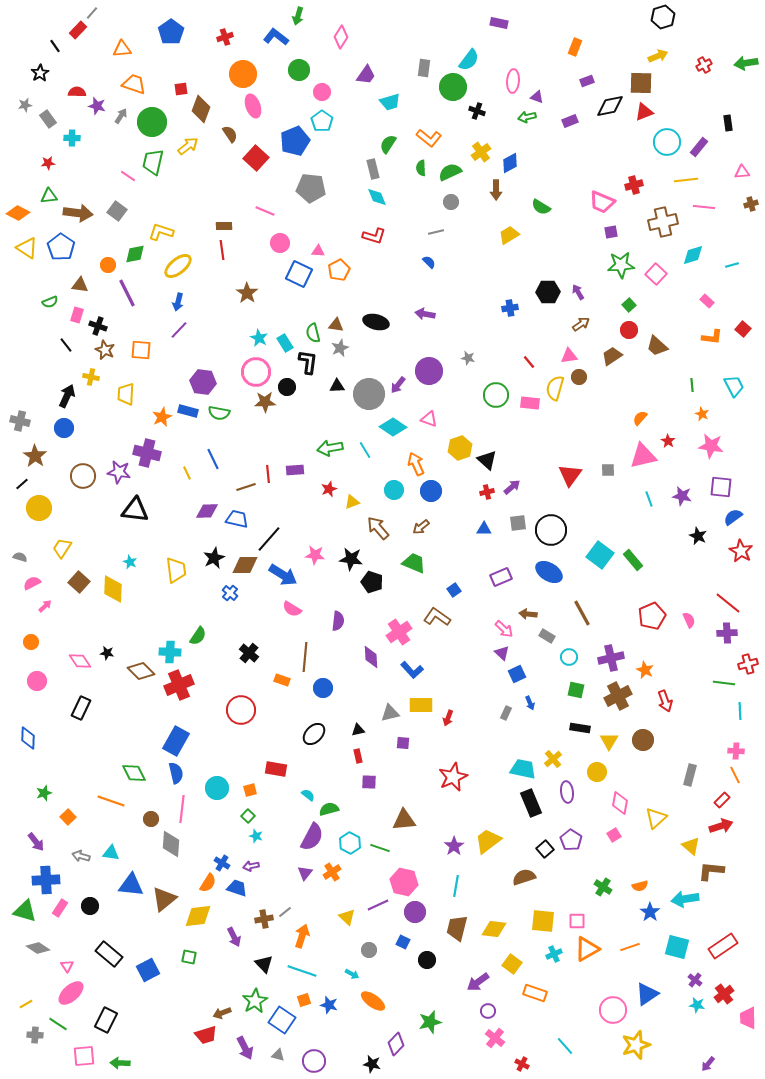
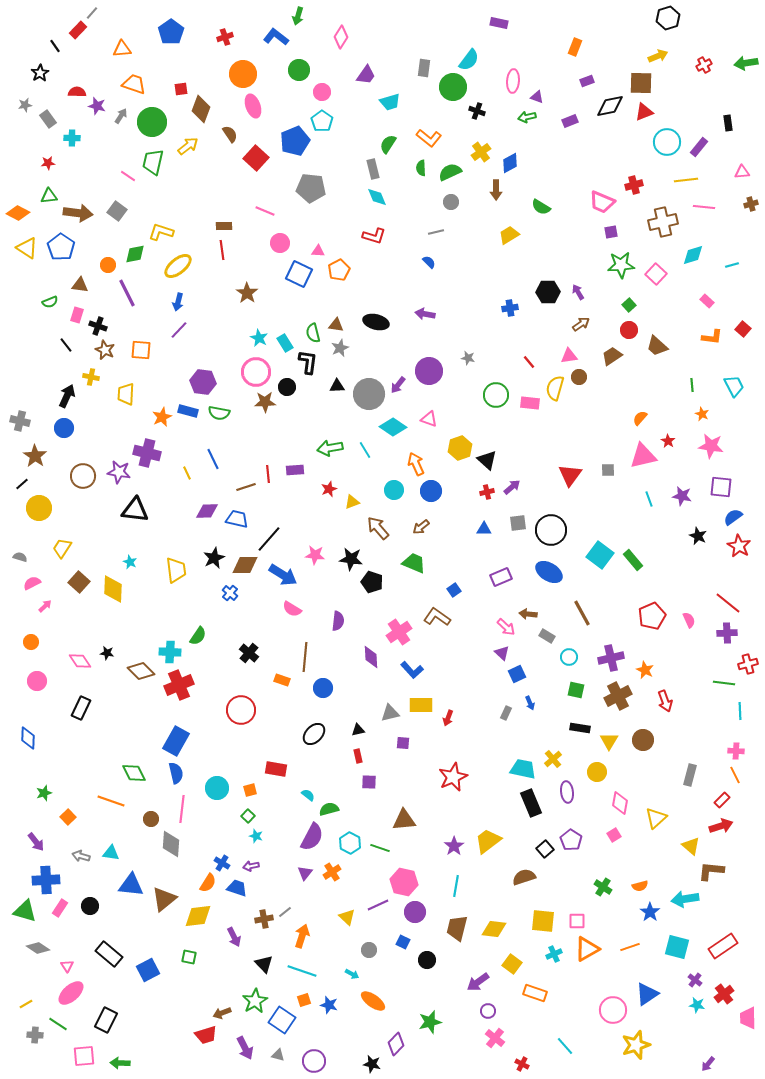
black hexagon at (663, 17): moved 5 px right, 1 px down
red star at (741, 551): moved 2 px left, 5 px up
pink arrow at (504, 629): moved 2 px right, 2 px up
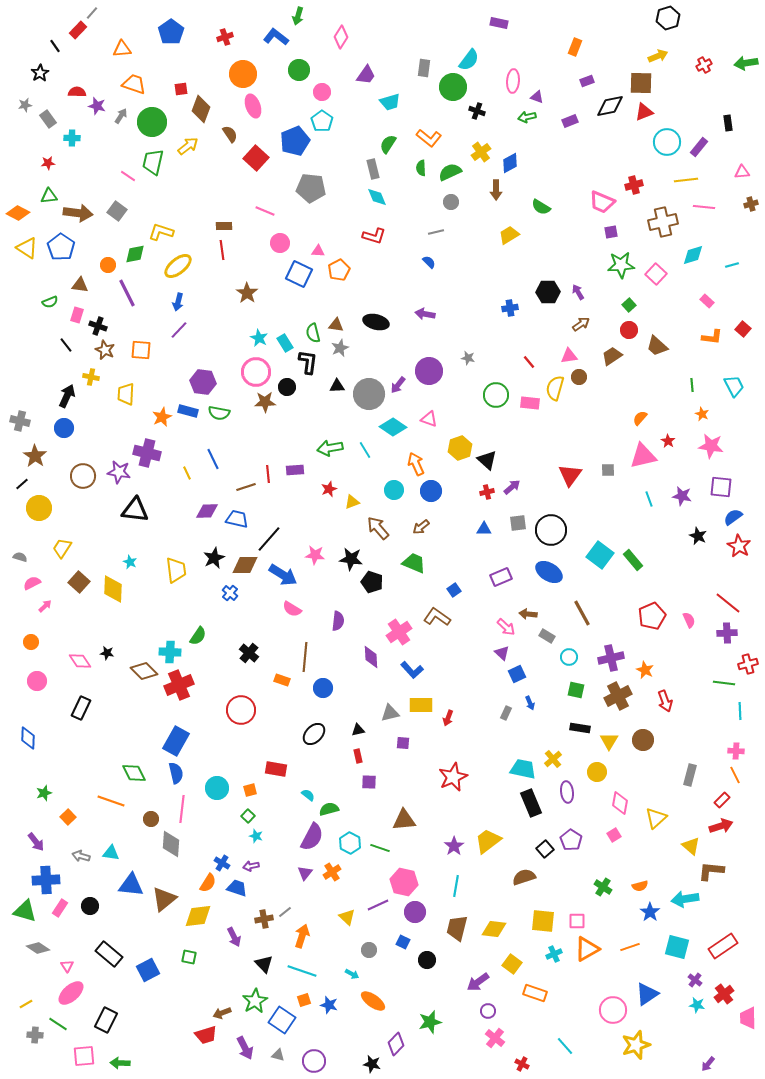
brown diamond at (141, 671): moved 3 px right
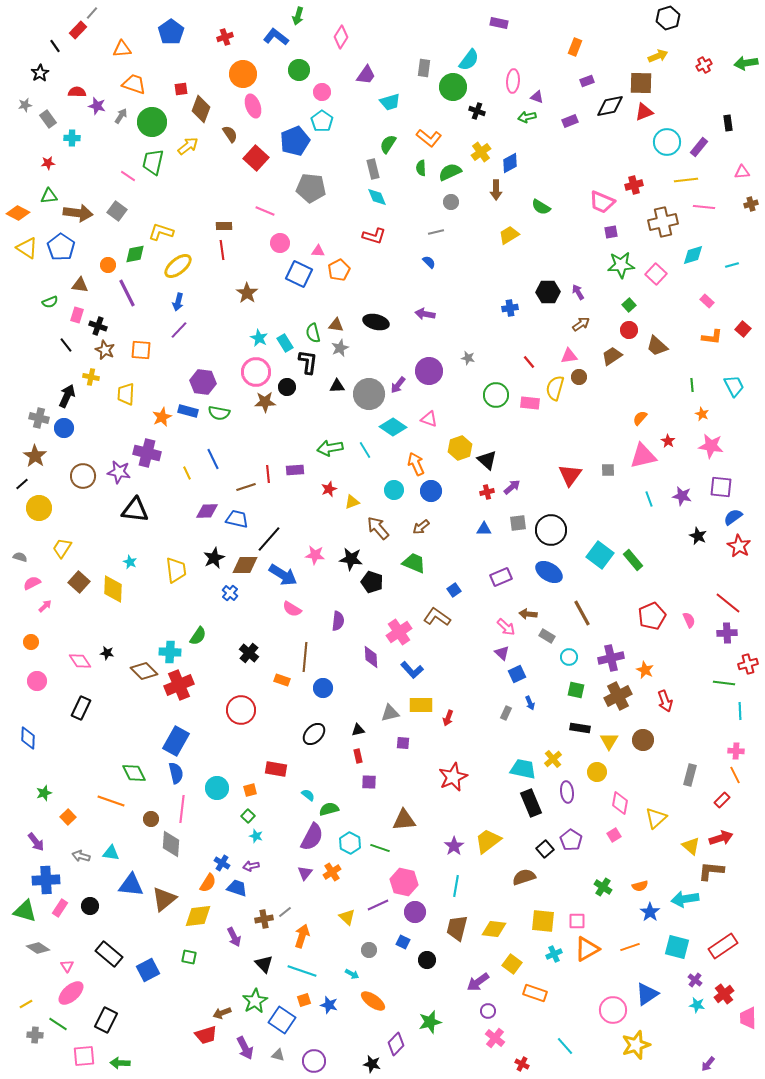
gray cross at (20, 421): moved 19 px right, 3 px up
red arrow at (721, 826): moved 12 px down
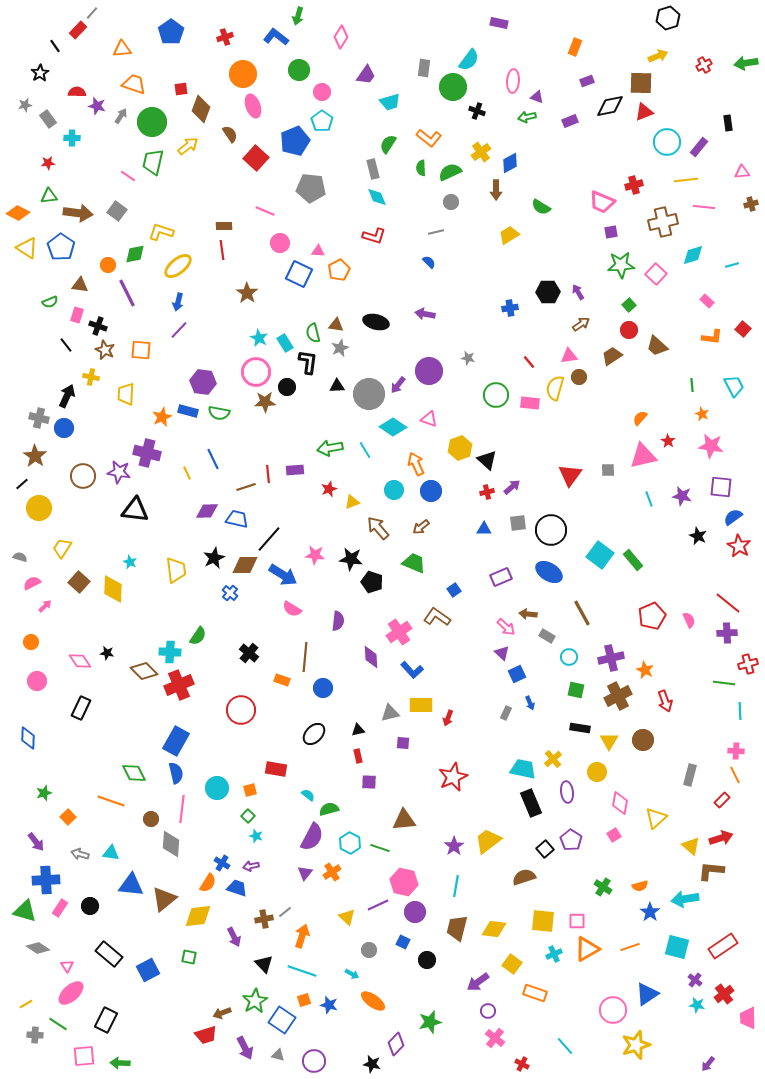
gray arrow at (81, 856): moved 1 px left, 2 px up
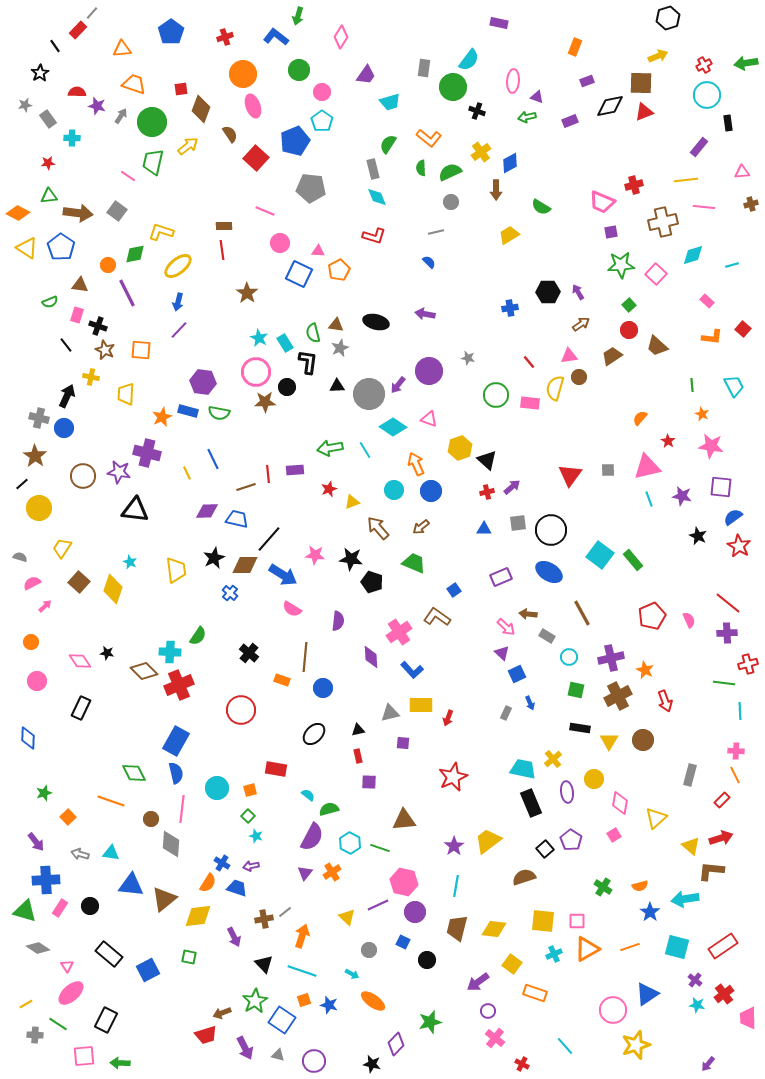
cyan circle at (667, 142): moved 40 px right, 47 px up
pink triangle at (643, 456): moved 4 px right, 11 px down
yellow diamond at (113, 589): rotated 16 degrees clockwise
yellow circle at (597, 772): moved 3 px left, 7 px down
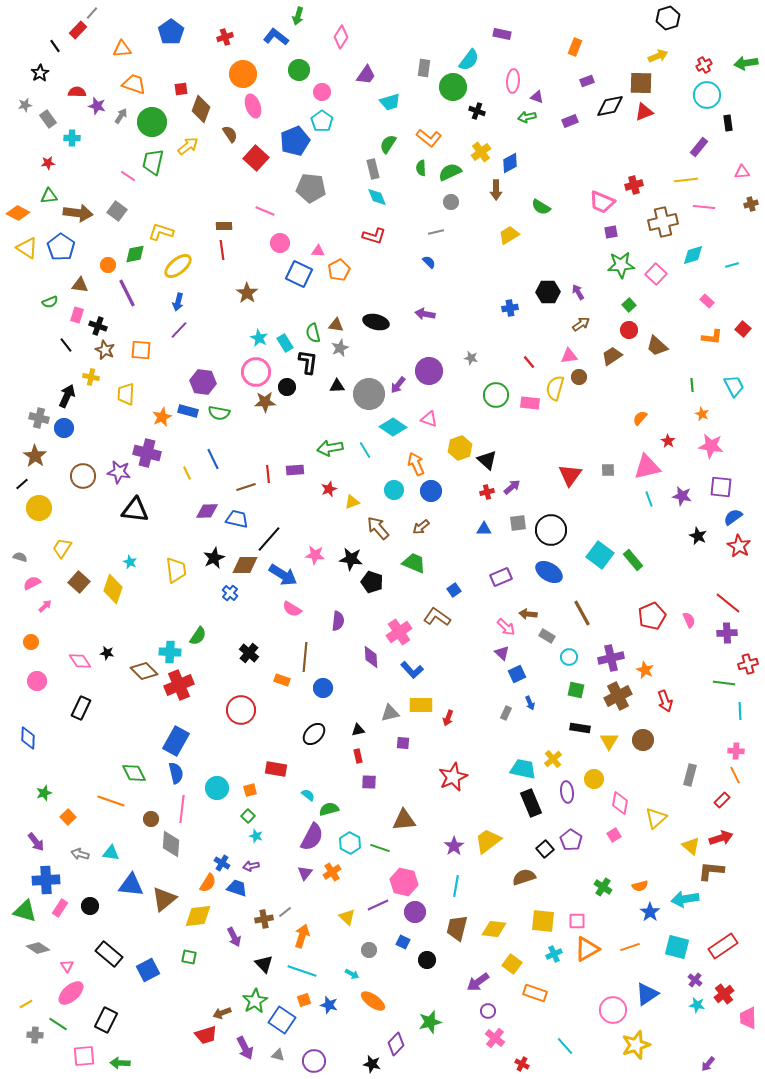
purple rectangle at (499, 23): moved 3 px right, 11 px down
gray star at (468, 358): moved 3 px right
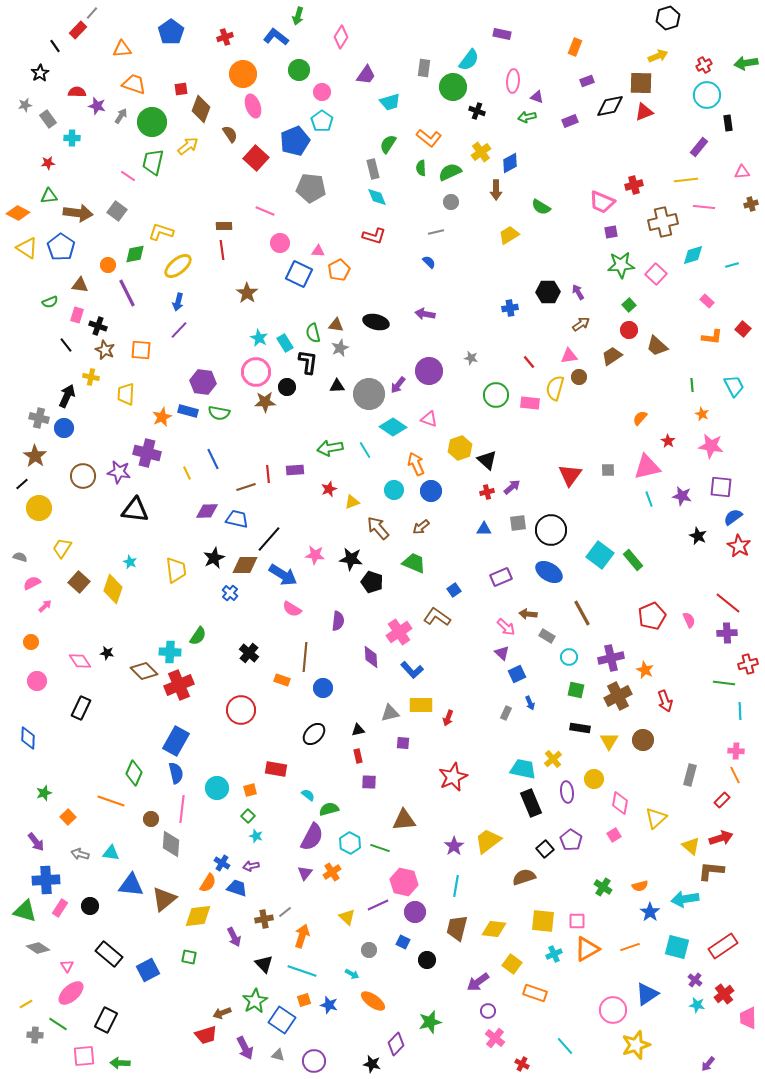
green diamond at (134, 773): rotated 50 degrees clockwise
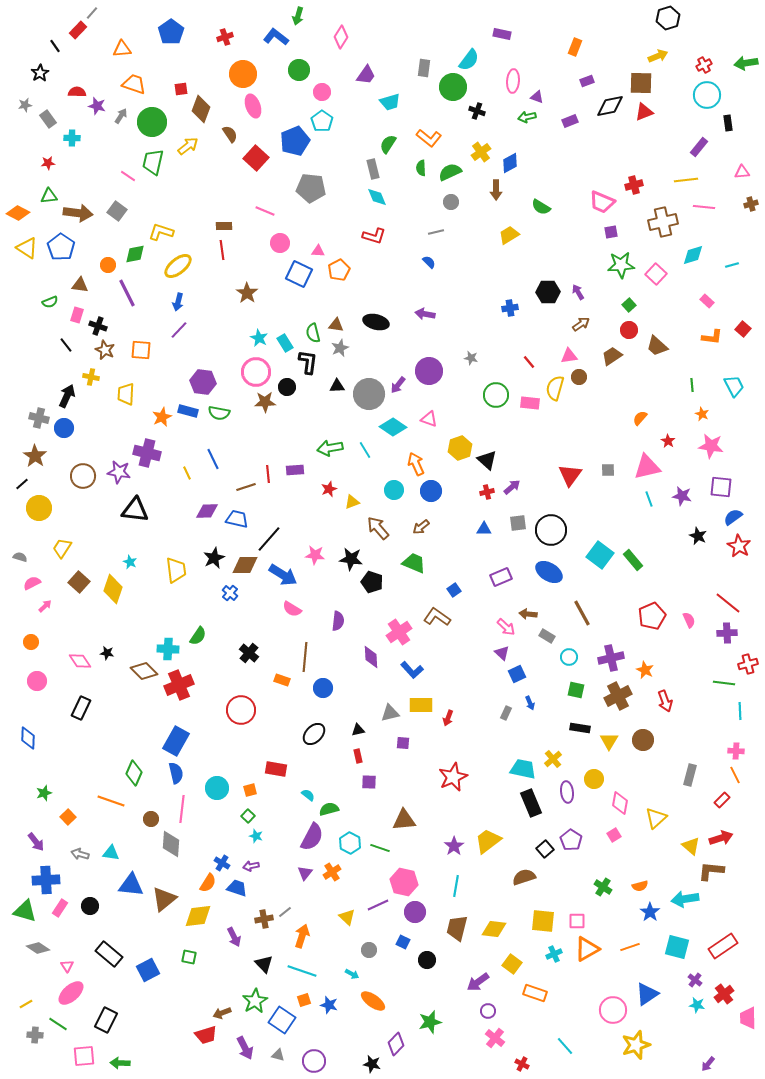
cyan cross at (170, 652): moved 2 px left, 3 px up
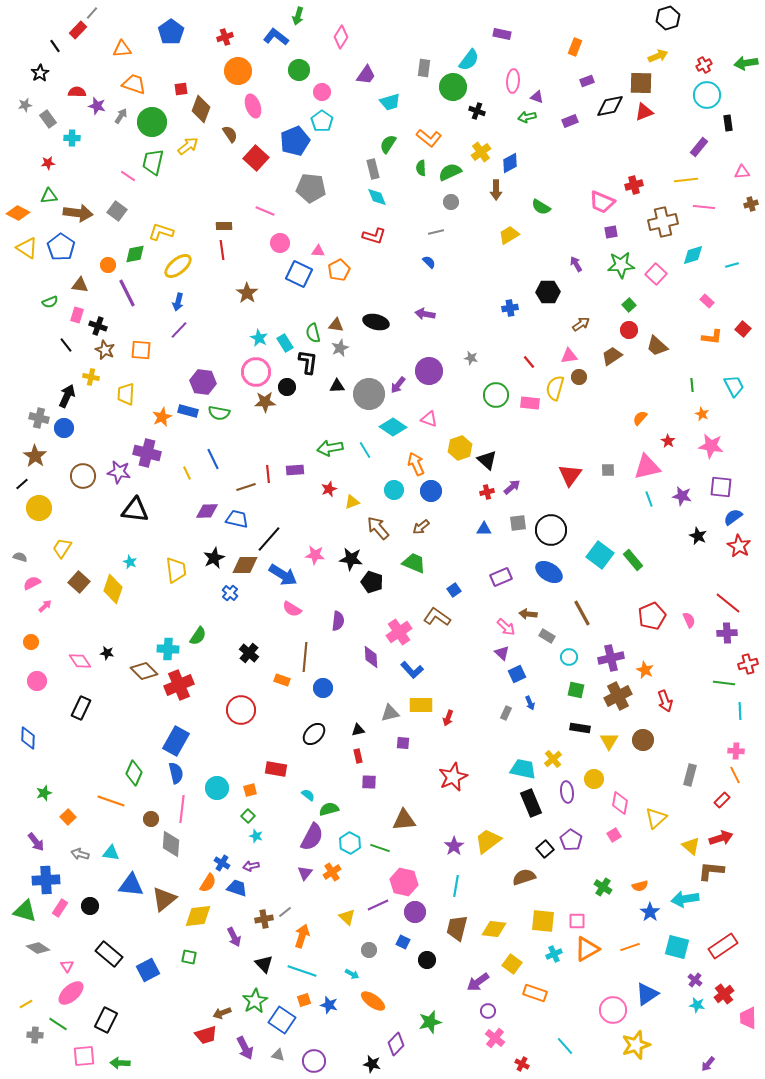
orange circle at (243, 74): moved 5 px left, 3 px up
purple arrow at (578, 292): moved 2 px left, 28 px up
